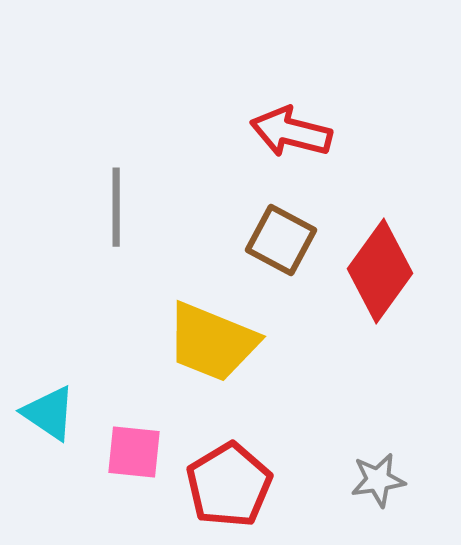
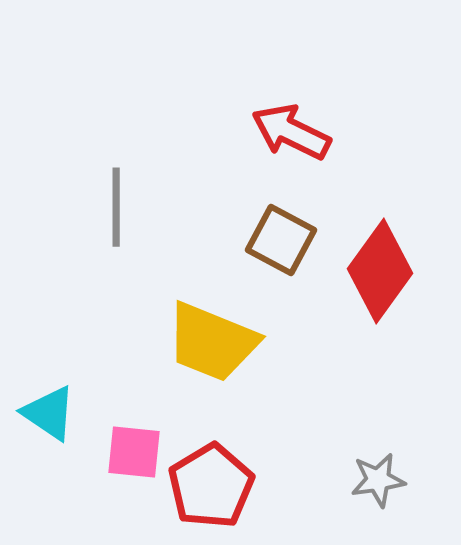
red arrow: rotated 12 degrees clockwise
red pentagon: moved 18 px left, 1 px down
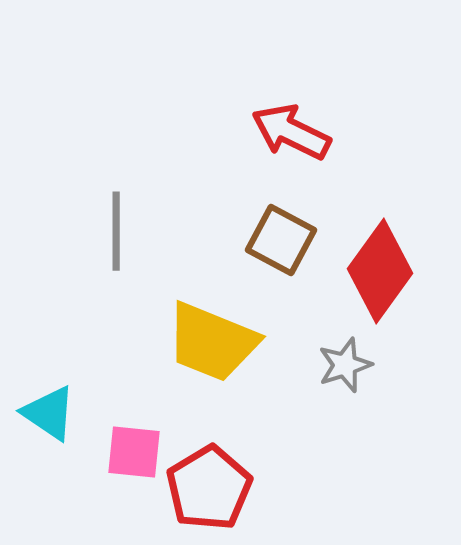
gray line: moved 24 px down
gray star: moved 33 px left, 115 px up; rotated 10 degrees counterclockwise
red pentagon: moved 2 px left, 2 px down
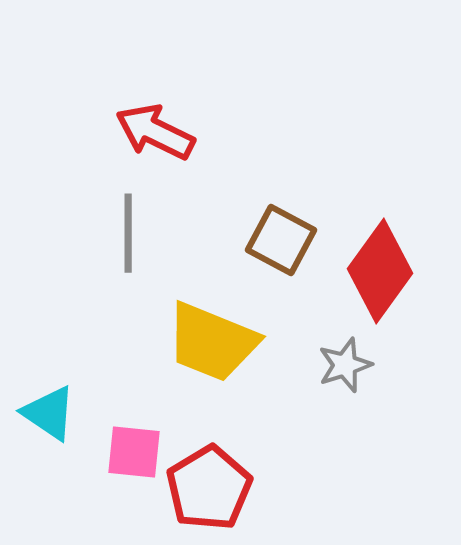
red arrow: moved 136 px left
gray line: moved 12 px right, 2 px down
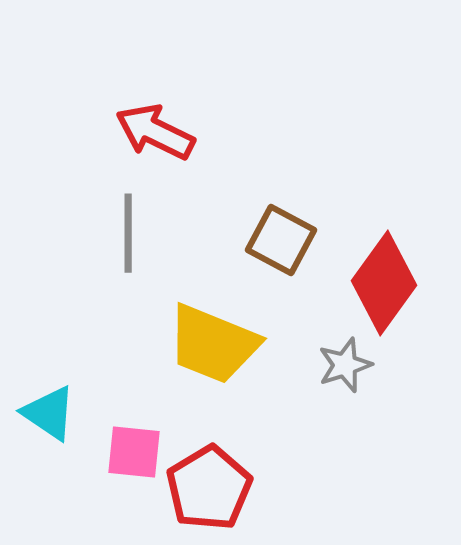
red diamond: moved 4 px right, 12 px down
yellow trapezoid: moved 1 px right, 2 px down
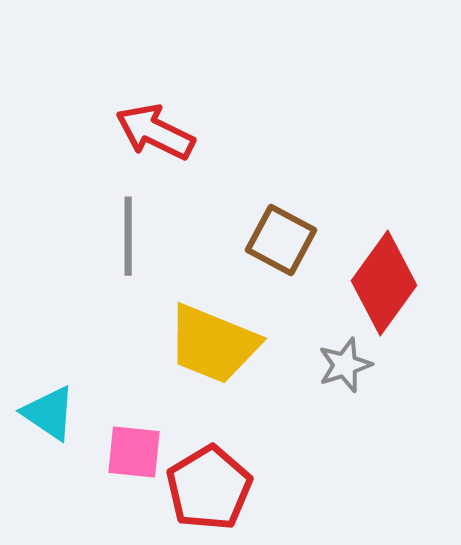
gray line: moved 3 px down
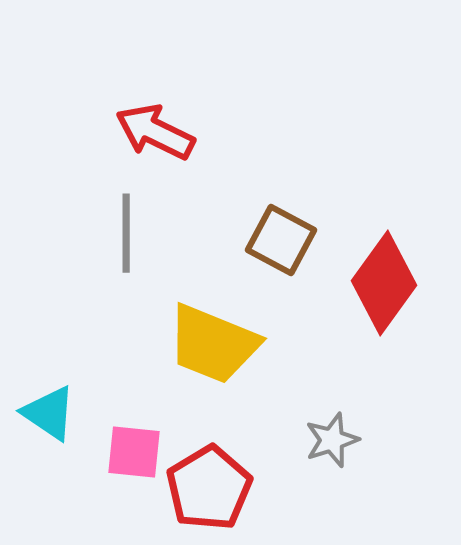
gray line: moved 2 px left, 3 px up
gray star: moved 13 px left, 75 px down
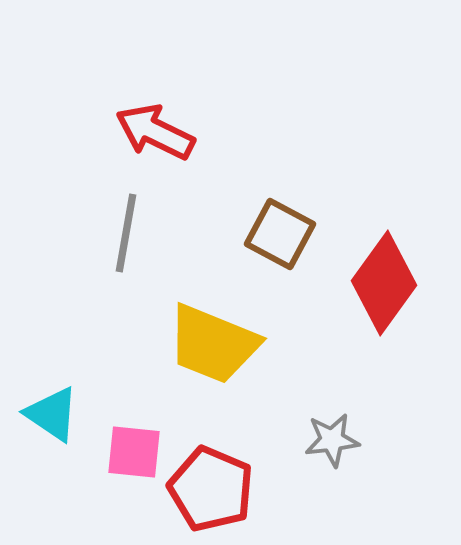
gray line: rotated 10 degrees clockwise
brown square: moved 1 px left, 6 px up
cyan triangle: moved 3 px right, 1 px down
gray star: rotated 12 degrees clockwise
red pentagon: moved 2 px right, 1 px down; rotated 18 degrees counterclockwise
